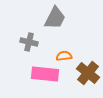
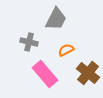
gray trapezoid: moved 1 px right, 1 px down
orange semicircle: moved 2 px right, 6 px up; rotated 21 degrees counterclockwise
pink rectangle: rotated 44 degrees clockwise
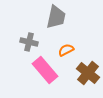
gray trapezoid: moved 2 px up; rotated 15 degrees counterclockwise
pink rectangle: moved 4 px up
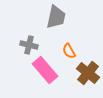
gray cross: moved 3 px down
orange semicircle: moved 3 px right, 1 px down; rotated 91 degrees counterclockwise
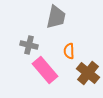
orange semicircle: rotated 28 degrees clockwise
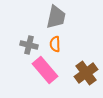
orange semicircle: moved 14 px left, 7 px up
brown cross: moved 2 px left; rotated 15 degrees clockwise
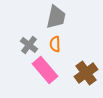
gray cross: rotated 24 degrees clockwise
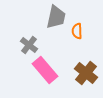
orange semicircle: moved 22 px right, 13 px up
brown cross: rotated 15 degrees counterclockwise
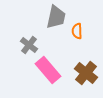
pink rectangle: moved 3 px right
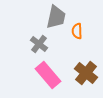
gray cross: moved 10 px right, 1 px up
pink rectangle: moved 5 px down
